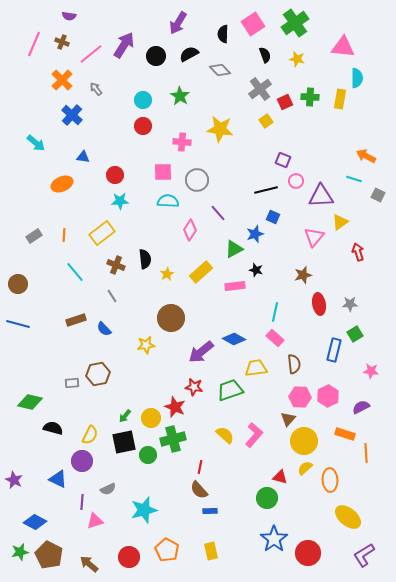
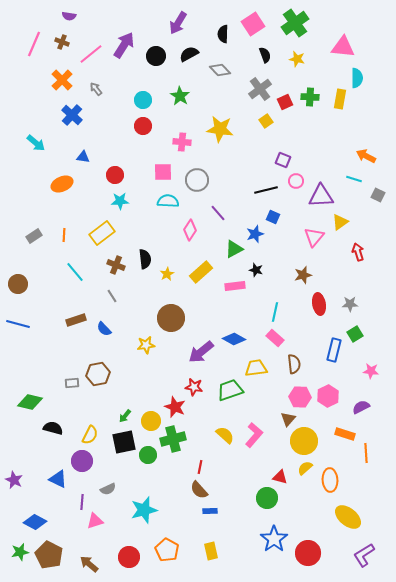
yellow circle at (151, 418): moved 3 px down
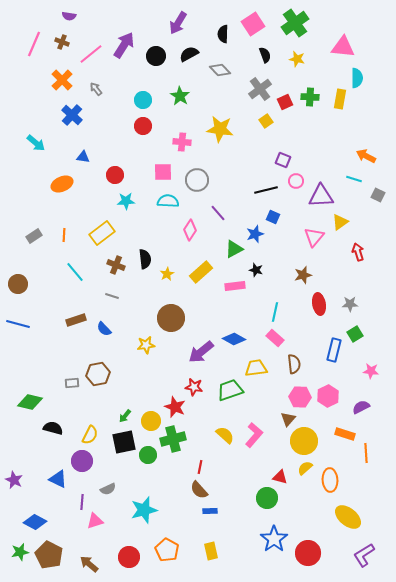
cyan star at (120, 201): moved 6 px right
gray line at (112, 296): rotated 40 degrees counterclockwise
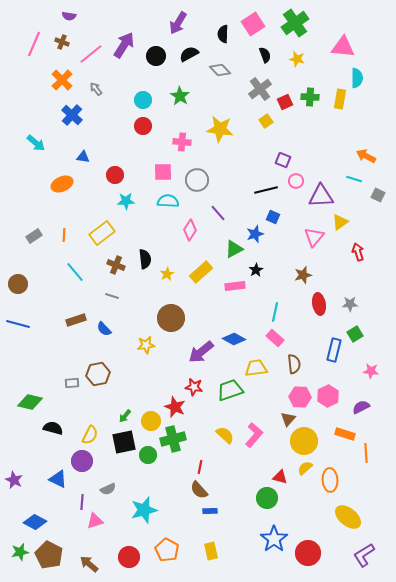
black star at (256, 270): rotated 24 degrees clockwise
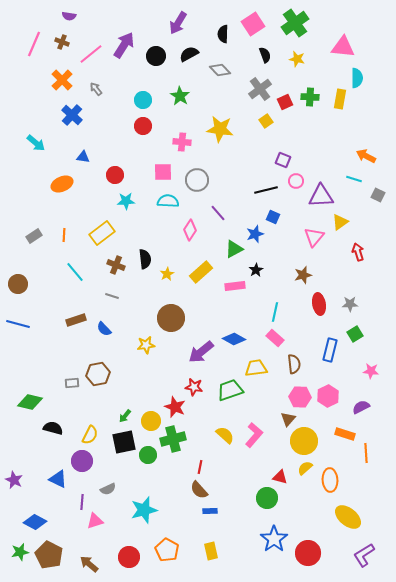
blue rectangle at (334, 350): moved 4 px left
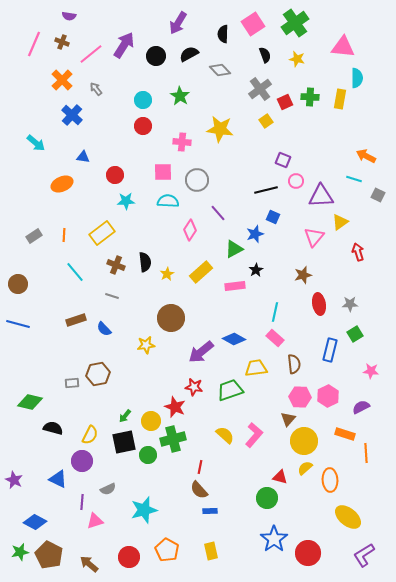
black semicircle at (145, 259): moved 3 px down
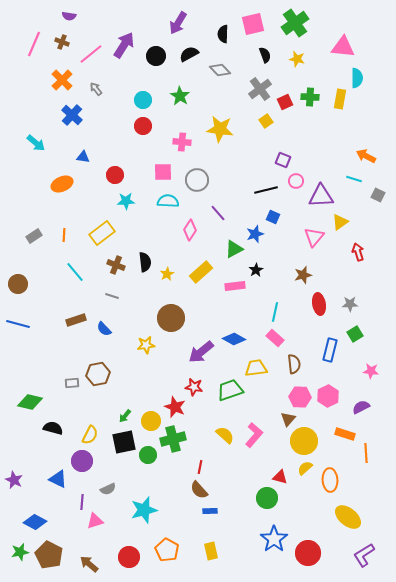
pink square at (253, 24): rotated 20 degrees clockwise
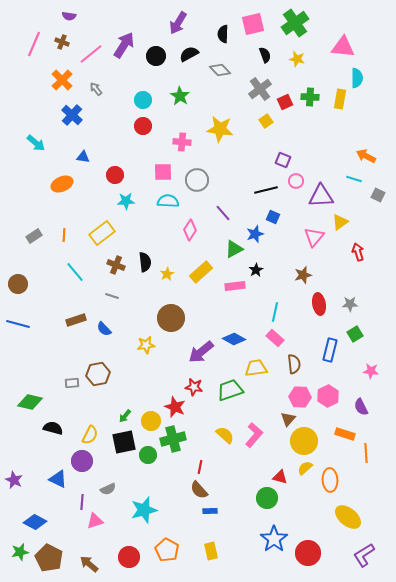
purple line at (218, 213): moved 5 px right
purple semicircle at (361, 407): rotated 90 degrees counterclockwise
brown pentagon at (49, 555): moved 3 px down
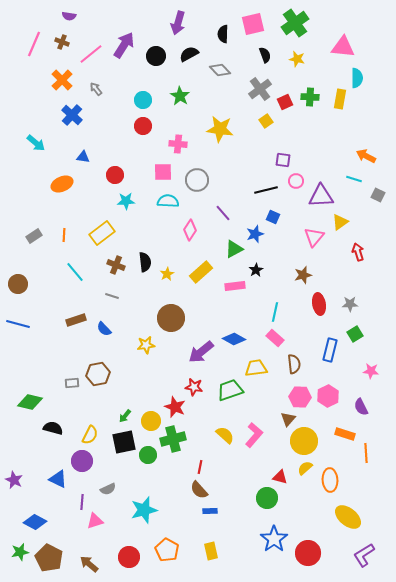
purple arrow at (178, 23): rotated 15 degrees counterclockwise
pink cross at (182, 142): moved 4 px left, 2 px down
purple square at (283, 160): rotated 14 degrees counterclockwise
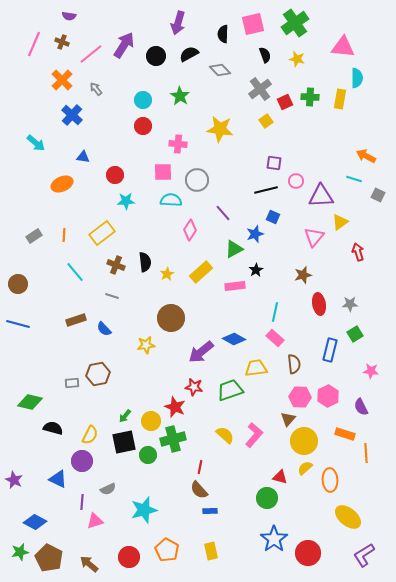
purple square at (283, 160): moved 9 px left, 3 px down
cyan semicircle at (168, 201): moved 3 px right, 1 px up
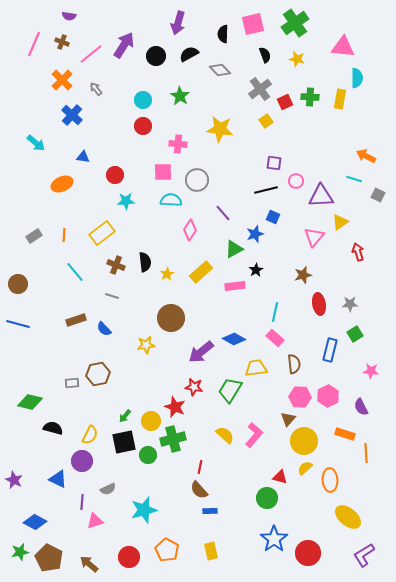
green trapezoid at (230, 390): rotated 40 degrees counterclockwise
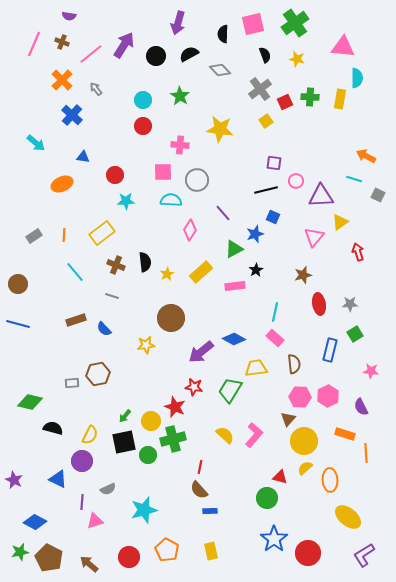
pink cross at (178, 144): moved 2 px right, 1 px down
